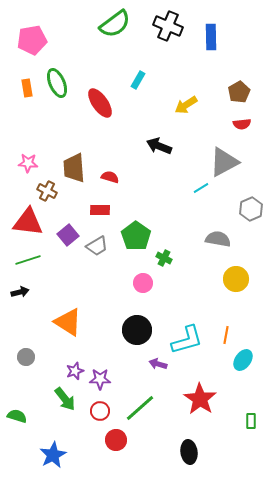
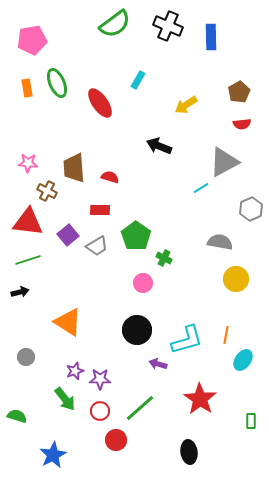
gray semicircle at (218, 239): moved 2 px right, 3 px down
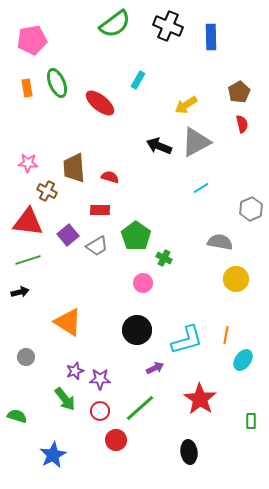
red ellipse at (100, 103): rotated 16 degrees counterclockwise
red semicircle at (242, 124): rotated 96 degrees counterclockwise
gray triangle at (224, 162): moved 28 px left, 20 px up
purple arrow at (158, 364): moved 3 px left, 4 px down; rotated 138 degrees clockwise
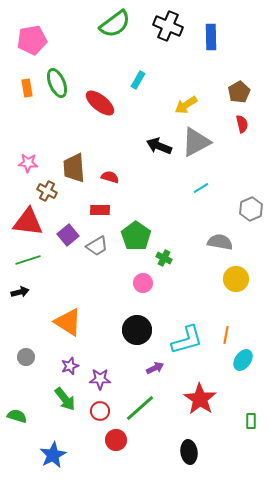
purple star at (75, 371): moved 5 px left, 5 px up
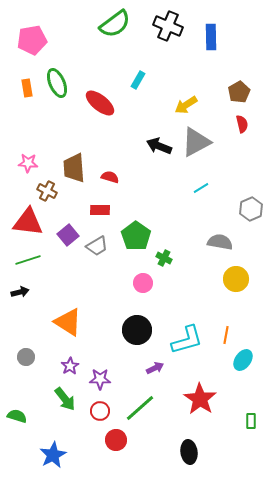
purple star at (70, 366): rotated 12 degrees counterclockwise
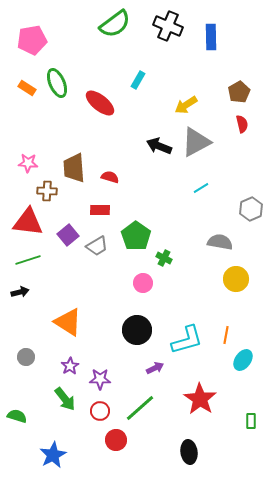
orange rectangle at (27, 88): rotated 48 degrees counterclockwise
brown cross at (47, 191): rotated 24 degrees counterclockwise
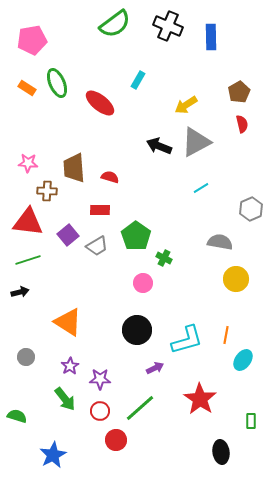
black ellipse at (189, 452): moved 32 px right
